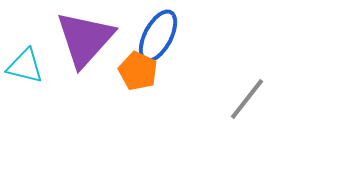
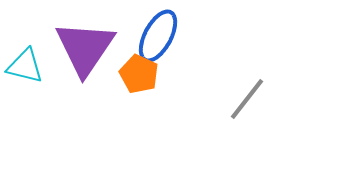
purple triangle: moved 9 px down; rotated 8 degrees counterclockwise
orange pentagon: moved 1 px right, 3 px down
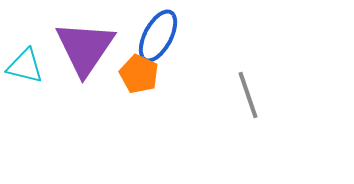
gray line: moved 1 px right, 4 px up; rotated 57 degrees counterclockwise
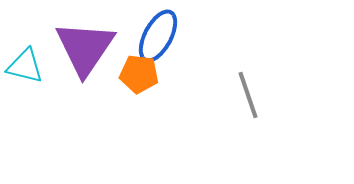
orange pentagon: rotated 18 degrees counterclockwise
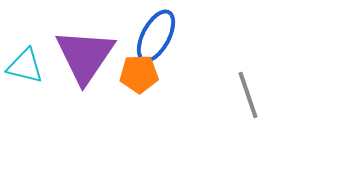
blue ellipse: moved 2 px left
purple triangle: moved 8 px down
orange pentagon: rotated 9 degrees counterclockwise
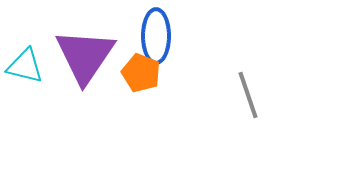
blue ellipse: rotated 28 degrees counterclockwise
orange pentagon: moved 2 px right, 1 px up; rotated 24 degrees clockwise
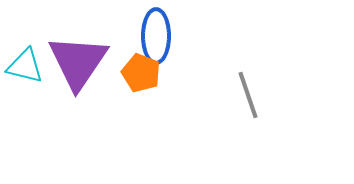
purple triangle: moved 7 px left, 6 px down
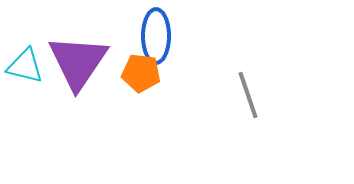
orange pentagon: rotated 15 degrees counterclockwise
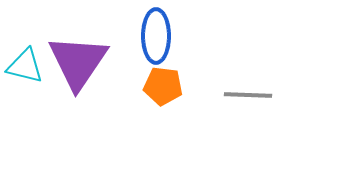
orange pentagon: moved 22 px right, 13 px down
gray line: rotated 69 degrees counterclockwise
